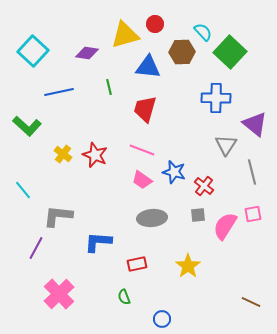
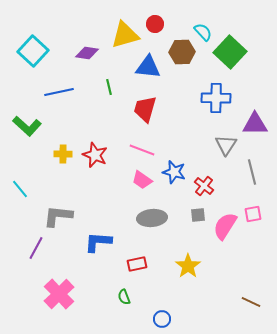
purple triangle: rotated 40 degrees counterclockwise
yellow cross: rotated 36 degrees counterclockwise
cyan line: moved 3 px left, 1 px up
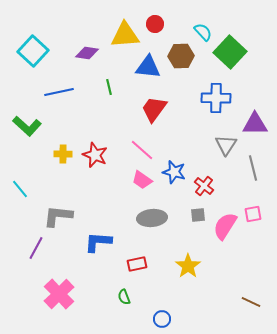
yellow triangle: rotated 12 degrees clockwise
brown hexagon: moved 1 px left, 4 px down
red trapezoid: moved 9 px right; rotated 20 degrees clockwise
pink line: rotated 20 degrees clockwise
gray line: moved 1 px right, 4 px up
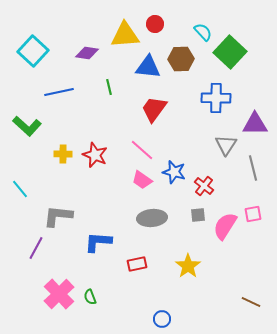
brown hexagon: moved 3 px down
green semicircle: moved 34 px left
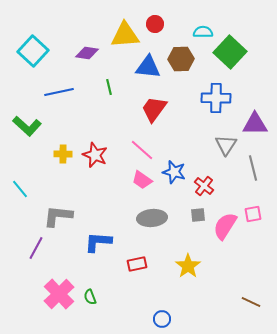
cyan semicircle: rotated 48 degrees counterclockwise
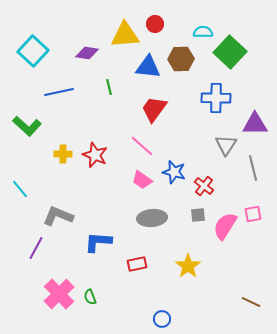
pink line: moved 4 px up
gray L-shape: rotated 16 degrees clockwise
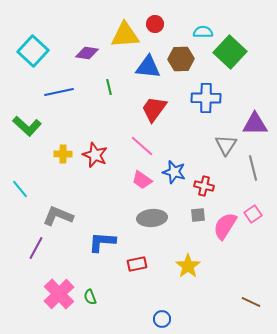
blue cross: moved 10 px left
red cross: rotated 24 degrees counterclockwise
pink square: rotated 24 degrees counterclockwise
blue L-shape: moved 4 px right
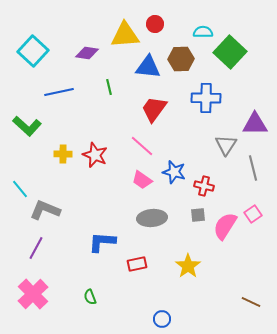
gray L-shape: moved 13 px left, 6 px up
pink cross: moved 26 px left
